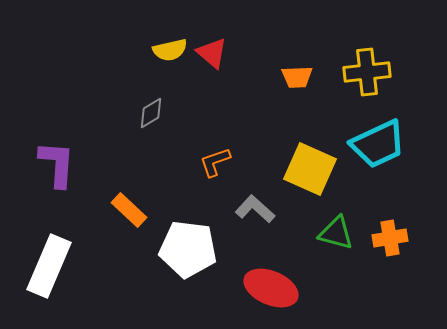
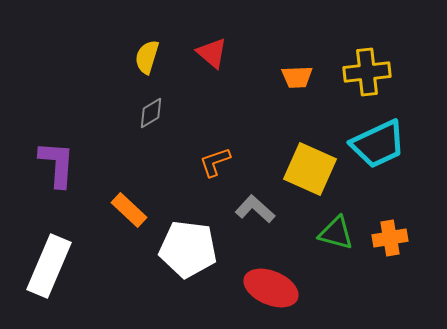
yellow semicircle: moved 23 px left, 7 px down; rotated 120 degrees clockwise
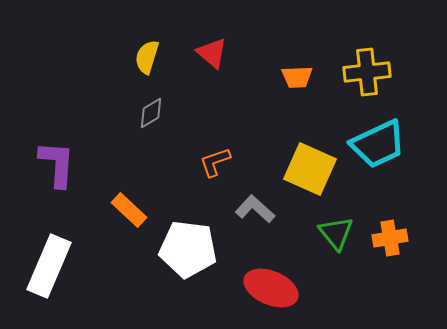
green triangle: rotated 36 degrees clockwise
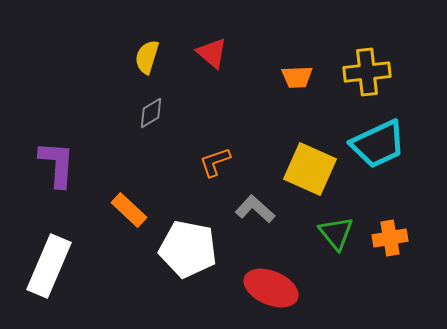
white pentagon: rotated 4 degrees clockwise
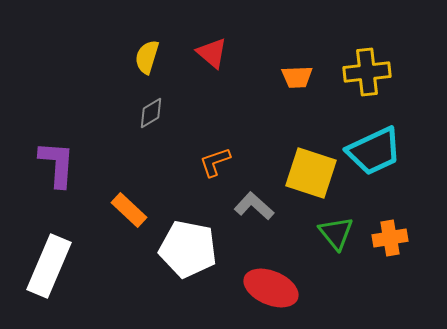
cyan trapezoid: moved 4 px left, 7 px down
yellow square: moved 1 px right, 4 px down; rotated 6 degrees counterclockwise
gray L-shape: moved 1 px left, 3 px up
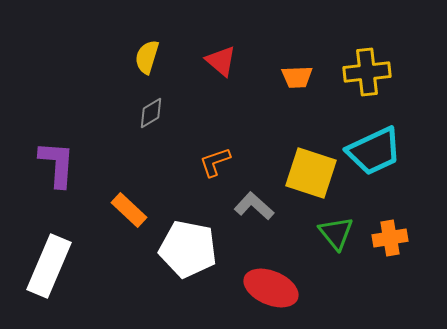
red triangle: moved 9 px right, 8 px down
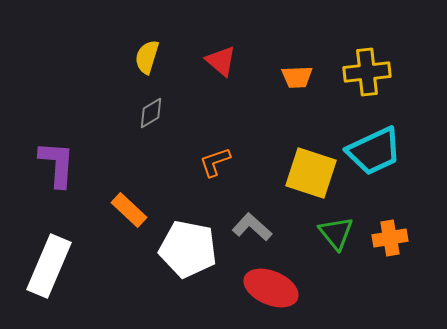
gray L-shape: moved 2 px left, 21 px down
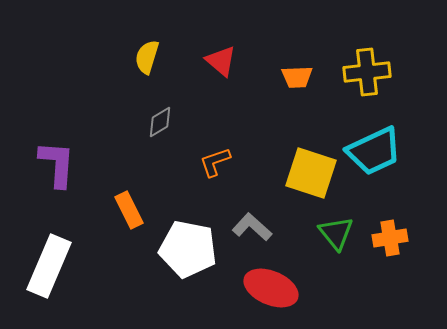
gray diamond: moved 9 px right, 9 px down
orange rectangle: rotated 21 degrees clockwise
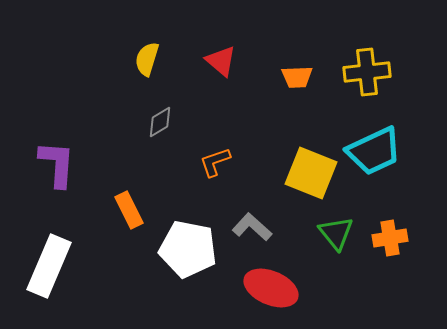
yellow semicircle: moved 2 px down
yellow square: rotated 4 degrees clockwise
